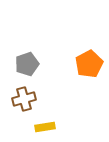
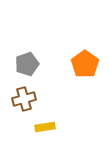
orange pentagon: moved 4 px left; rotated 8 degrees counterclockwise
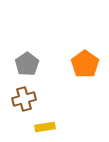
gray pentagon: rotated 15 degrees counterclockwise
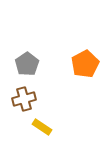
orange pentagon: rotated 8 degrees clockwise
yellow rectangle: moved 3 px left; rotated 42 degrees clockwise
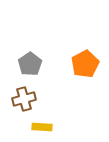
gray pentagon: moved 3 px right
yellow rectangle: rotated 30 degrees counterclockwise
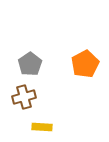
brown cross: moved 2 px up
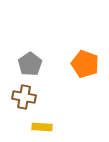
orange pentagon: rotated 24 degrees counterclockwise
brown cross: rotated 25 degrees clockwise
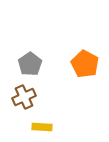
orange pentagon: rotated 8 degrees clockwise
brown cross: rotated 35 degrees counterclockwise
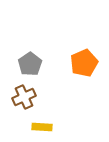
orange pentagon: moved 1 px left, 1 px up; rotated 20 degrees clockwise
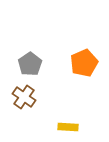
brown cross: rotated 30 degrees counterclockwise
yellow rectangle: moved 26 px right
